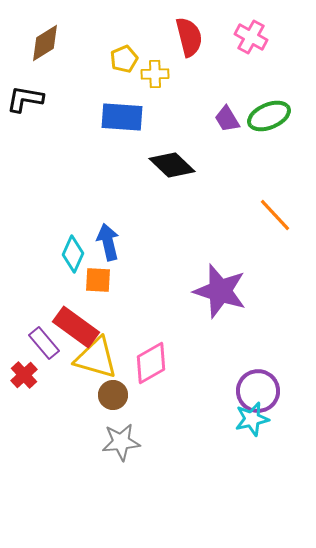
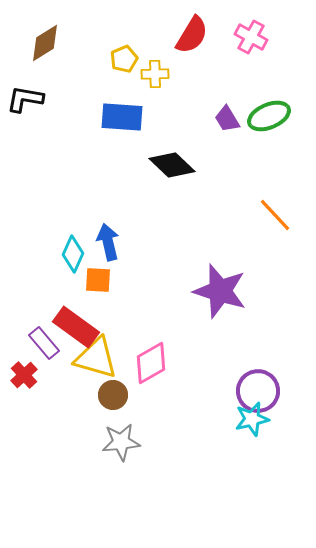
red semicircle: moved 3 px right, 2 px up; rotated 45 degrees clockwise
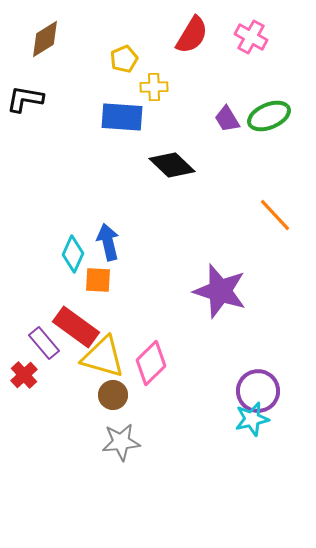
brown diamond: moved 4 px up
yellow cross: moved 1 px left, 13 px down
yellow triangle: moved 7 px right, 1 px up
pink diamond: rotated 15 degrees counterclockwise
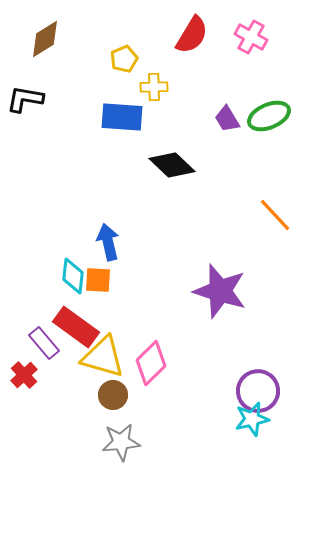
cyan diamond: moved 22 px down; rotated 18 degrees counterclockwise
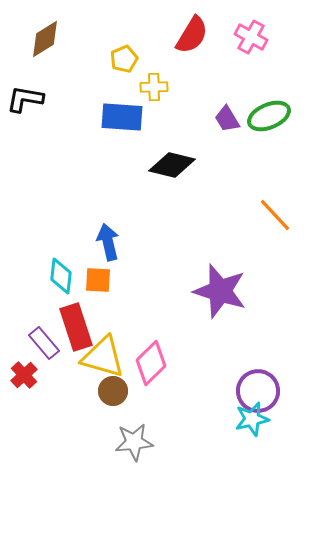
black diamond: rotated 30 degrees counterclockwise
cyan diamond: moved 12 px left
red rectangle: rotated 36 degrees clockwise
brown circle: moved 4 px up
gray star: moved 13 px right
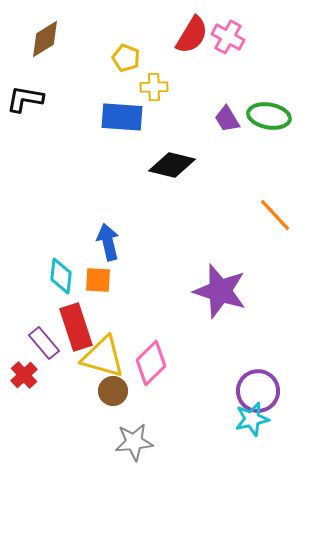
pink cross: moved 23 px left
yellow pentagon: moved 2 px right, 1 px up; rotated 28 degrees counterclockwise
green ellipse: rotated 33 degrees clockwise
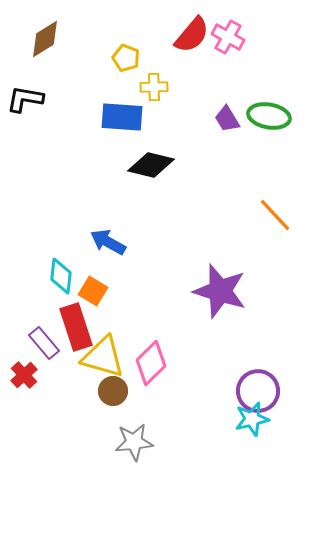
red semicircle: rotated 9 degrees clockwise
black diamond: moved 21 px left
blue arrow: rotated 48 degrees counterclockwise
orange square: moved 5 px left, 11 px down; rotated 28 degrees clockwise
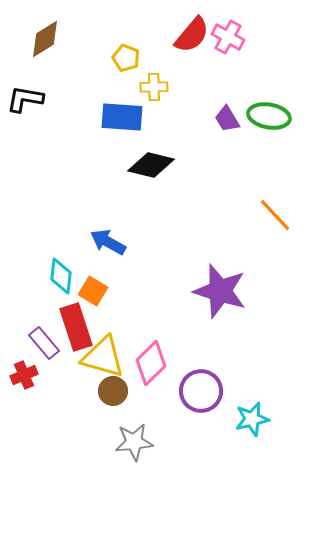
red cross: rotated 20 degrees clockwise
purple circle: moved 57 px left
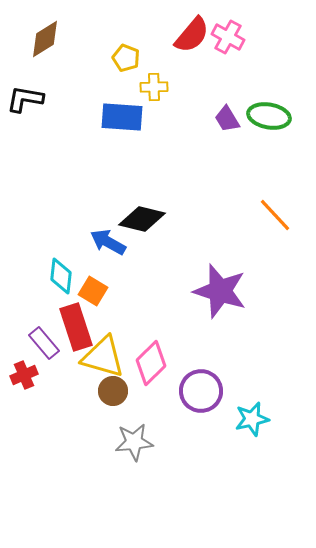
black diamond: moved 9 px left, 54 px down
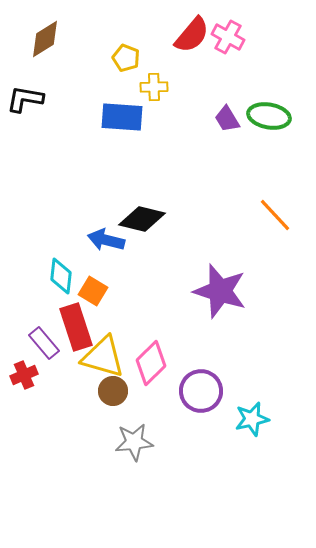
blue arrow: moved 2 px left, 2 px up; rotated 15 degrees counterclockwise
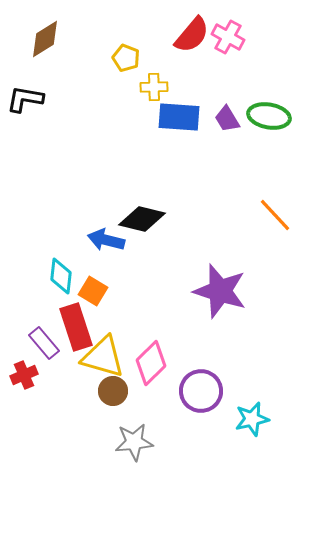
blue rectangle: moved 57 px right
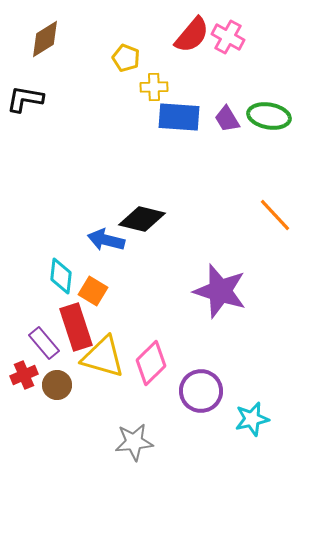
brown circle: moved 56 px left, 6 px up
